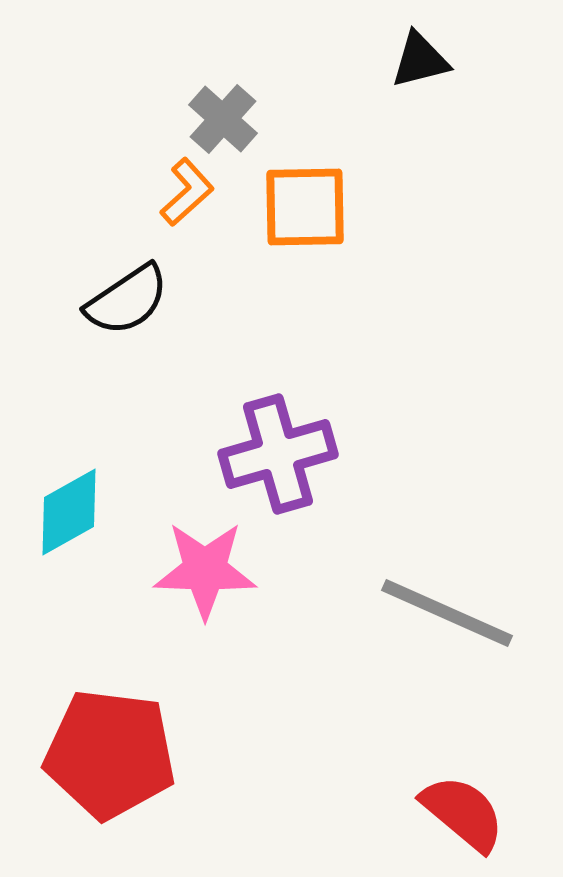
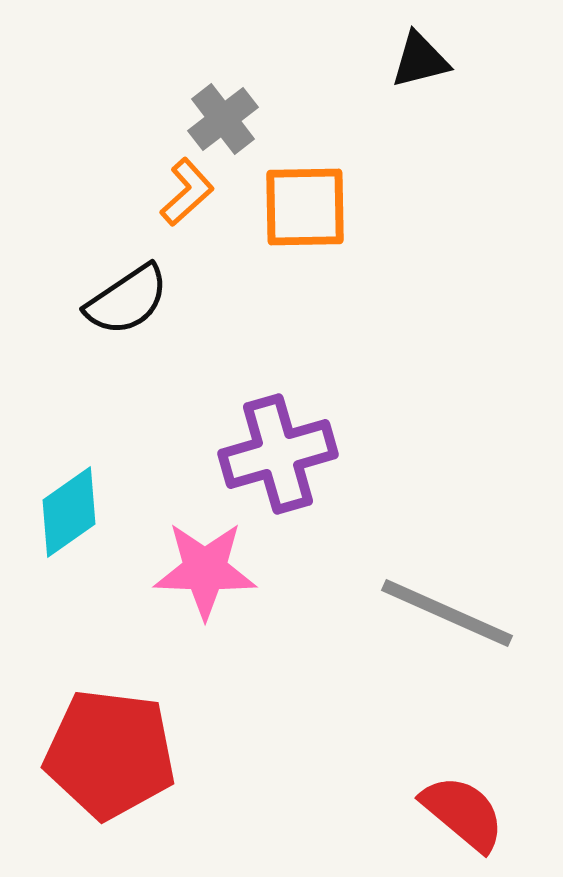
gray cross: rotated 10 degrees clockwise
cyan diamond: rotated 6 degrees counterclockwise
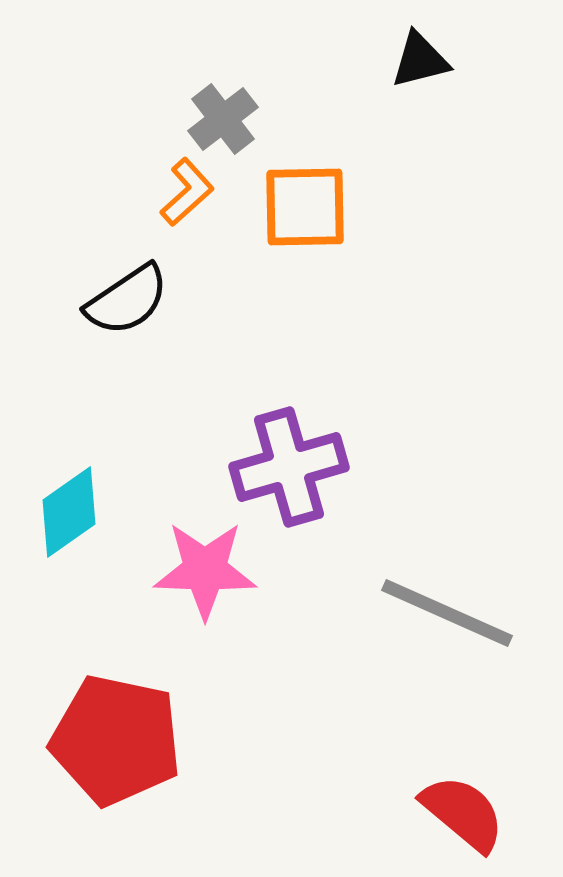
purple cross: moved 11 px right, 13 px down
red pentagon: moved 6 px right, 14 px up; rotated 5 degrees clockwise
